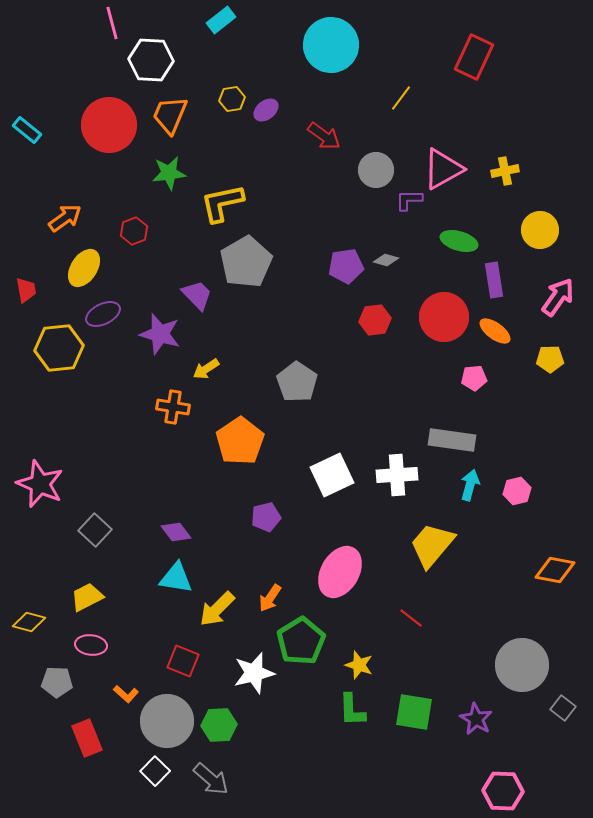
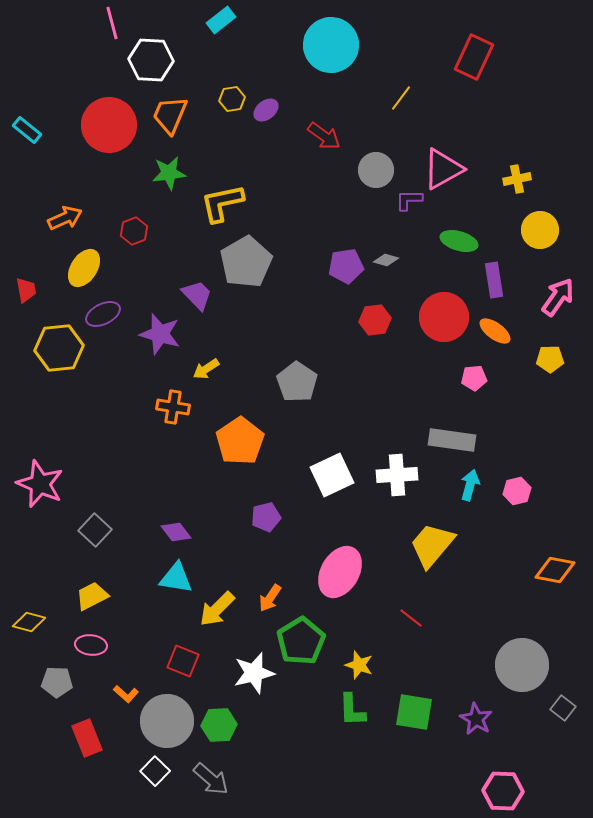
yellow cross at (505, 171): moved 12 px right, 8 px down
orange arrow at (65, 218): rotated 12 degrees clockwise
yellow trapezoid at (87, 597): moved 5 px right, 1 px up
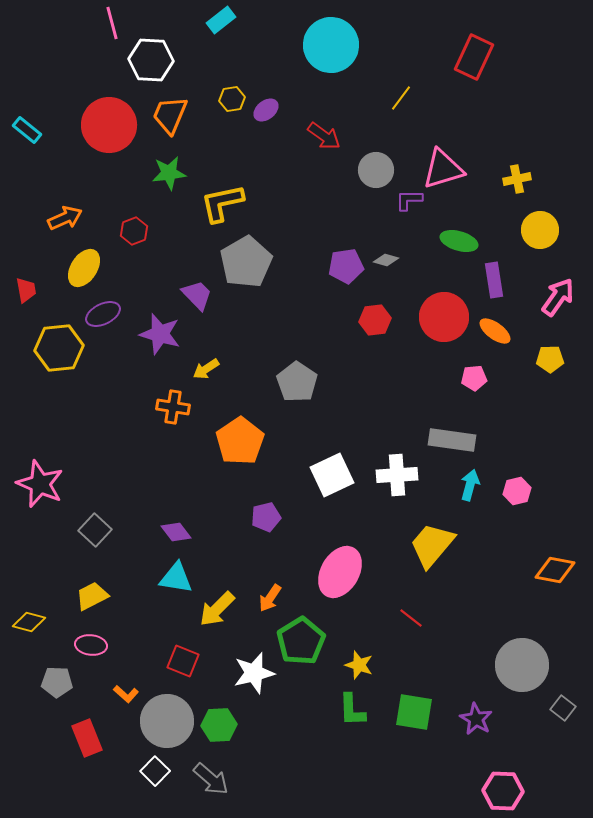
pink triangle at (443, 169): rotated 12 degrees clockwise
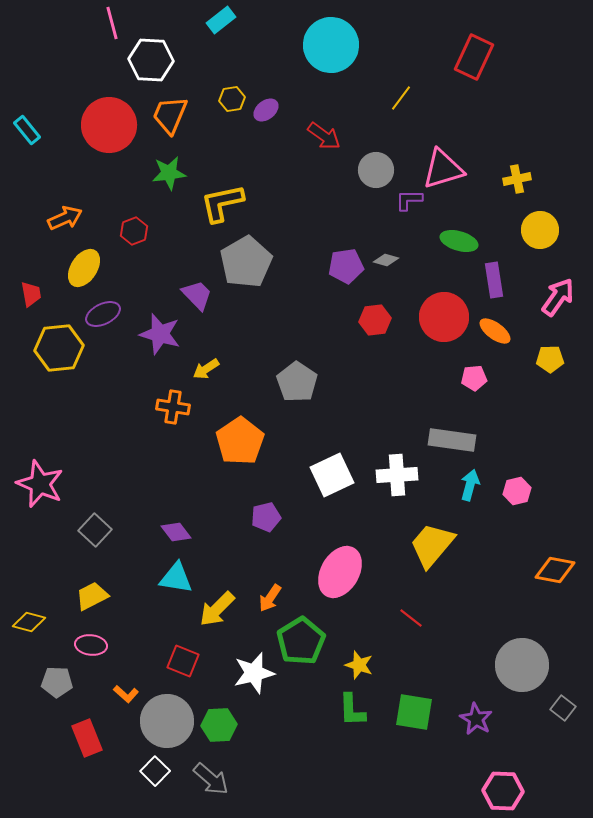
cyan rectangle at (27, 130): rotated 12 degrees clockwise
red trapezoid at (26, 290): moved 5 px right, 4 px down
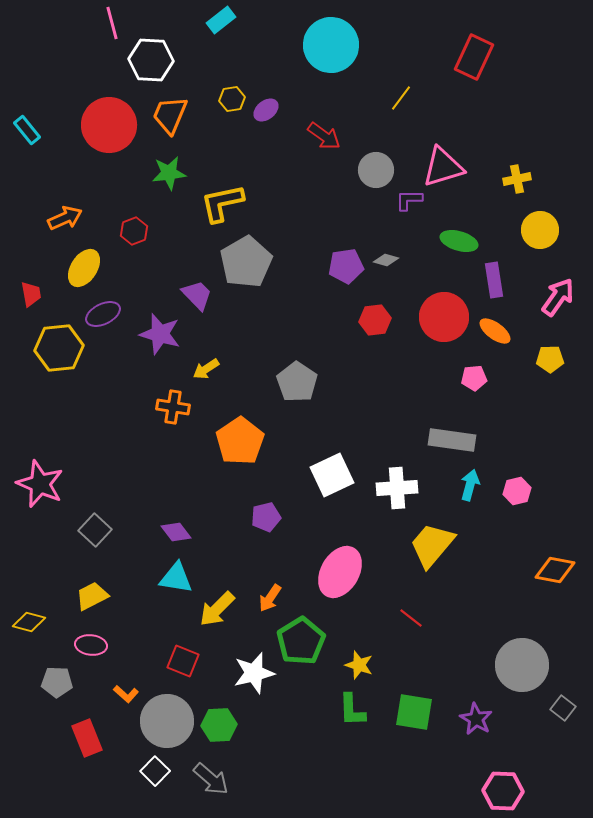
pink triangle at (443, 169): moved 2 px up
white cross at (397, 475): moved 13 px down
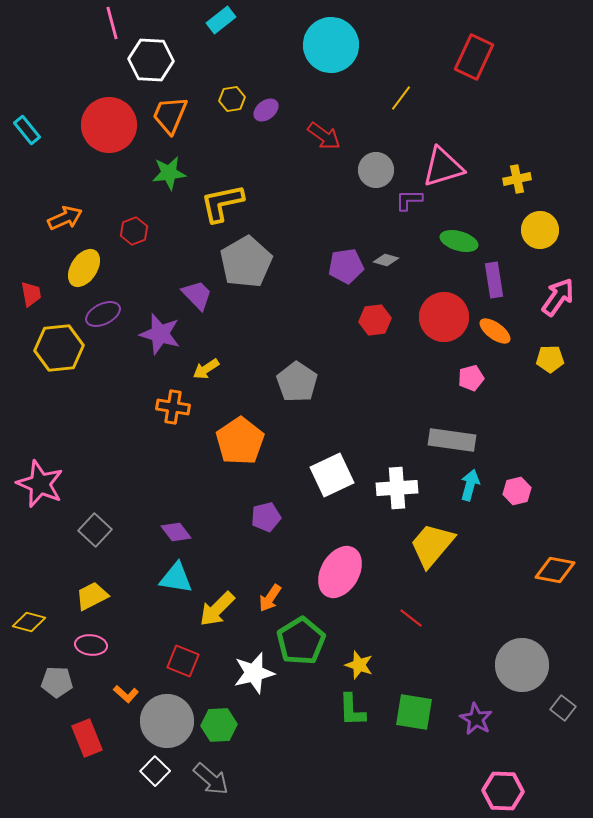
pink pentagon at (474, 378): moved 3 px left; rotated 10 degrees counterclockwise
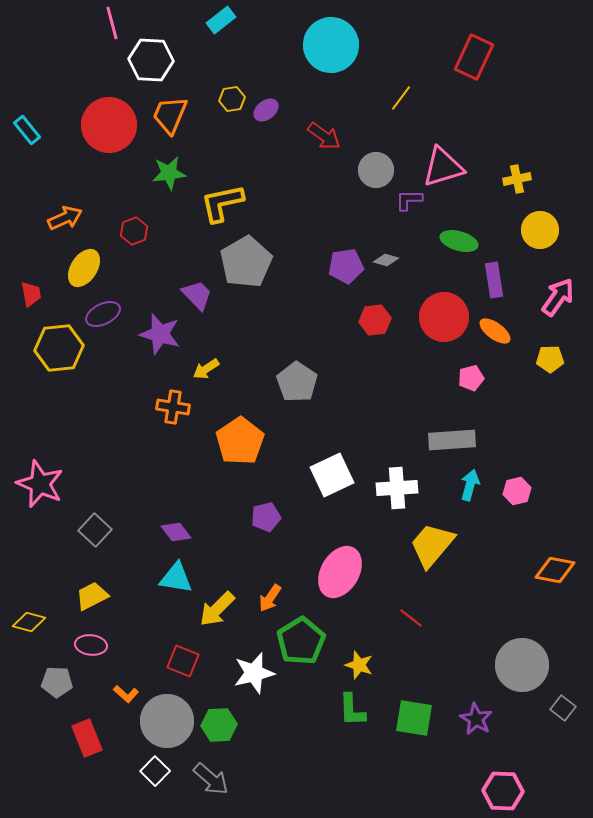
gray rectangle at (452, 440): rotated 12 degrees counterclockwise
green square at (414, 712): moved 6 px down
